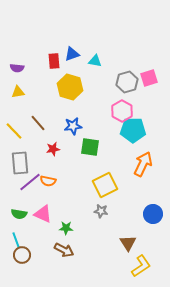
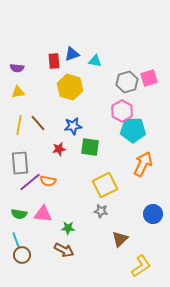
yellow line: moved 5 px right, 6 px up; rotated 54 degrees clockwise
red star: moved 6 px right
pink triangle: rotated 18 degrees counterclockwise
green star: moved 2 px right
brown triangle: moved 8 px left, 4 px up; rotated 18 degrees clockwise
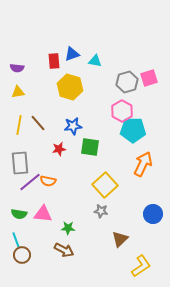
yellow square: rotated 15 degrees counterclockwise
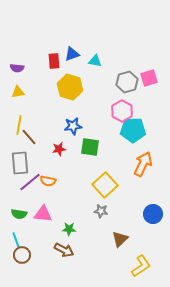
brown line: moved 9 px left, 14 px down
green star: moved 1 px right, 1 px down
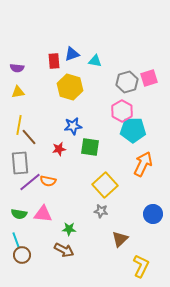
yellow L-shape: rotated 30 degrees counterclockwise
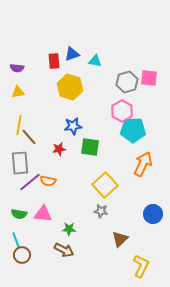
pink square: rotated 24 degrees clockwise
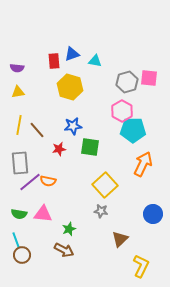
brown line: moved 8 px right, 7 px up
green star: rotated 24 degrees counterclockwise
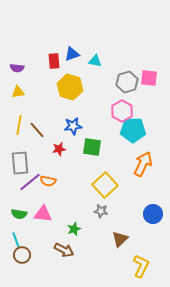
green square: moved 2 px right
green star: moved 5 px right
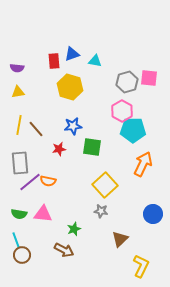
brown line: moved 1 px left, 1 px up
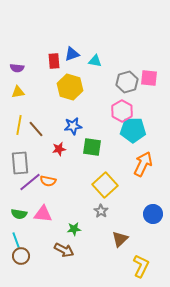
gray star: rotated 24 degrees clockwise
green star: rotated 16 degrees clockwise
brown circle: moved 1 px left, 1 px down
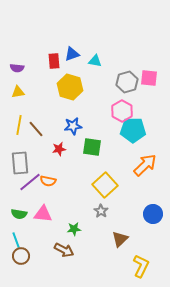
orange arrow: moved 2 px right, 1 px down; rotated 20 degrees clockwise
